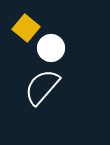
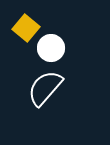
white semicircle: moved 3 px right, 1 px down
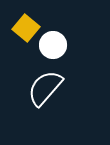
white circle: moved 2 px right, 3 px up
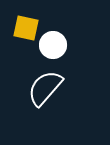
yellow square: rotated 28 degrees counterclockwise
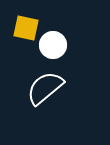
white semicircle: rotated 9 degrees clockwise
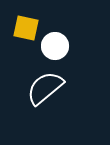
white circle: moved 2 px right, 1 px down
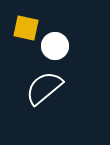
white semicircle: moved 1 px left
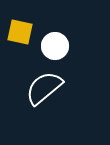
yellow square: moved 6 px left, 4 px down
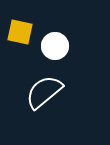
white semicircle: moved 4 px down
